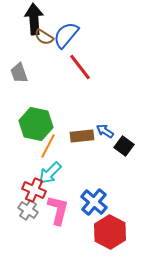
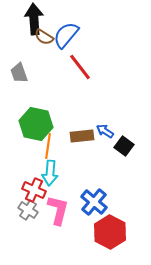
orange line: rotated 20 degrees counterclockwise
cyan arrow: rotated 40 degrees counterclockwise
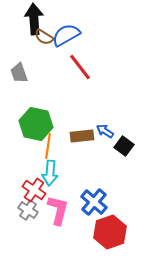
blue semicircle: rotated 20 degrees clockwise
red cross: rotated 10 degrees clockwise
red hexagon: rotated 12 degrees clockwise
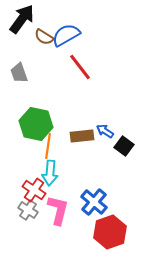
black arrow: moved 12 px left; rotated 40 degrees clockwise
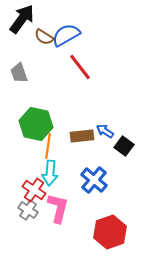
blue cross: moved 22 px up
pink L-shape: moved 2 px up
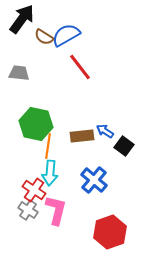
gray trapezoid: rotated 115 degrees clockwise
pink L-shape: moved 2 px left, 2 px down
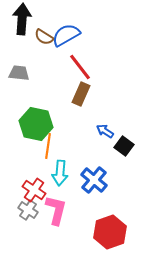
black arrow: rotated 32 degrees counterclockwise
brown rectangle: moved 1 px left, 42 px up; rotated 60 degrees counterclockwise
cyan arrow: moved 10 px right
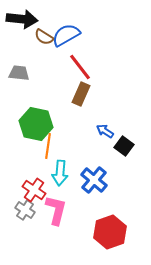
black arrow: rotated 92 degrees clockwise
gray cross: moved 3 px left
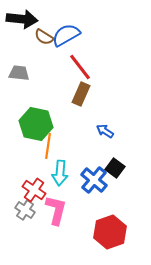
black square: moved 9 px left, 22 px down
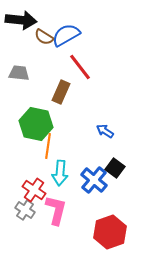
black arrow: moved 1 px left, 1 px down
brown rectangle: moved 20 px left, 2 px up
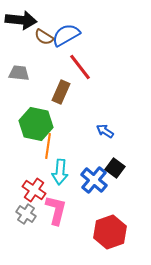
cyan arrow: moved 1 px up
gray cross: moved 1 px right, 4 px down
